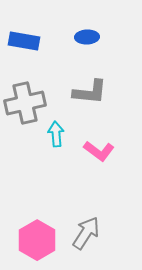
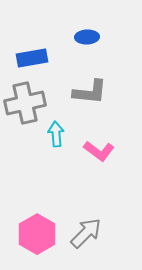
blue rectangle: moved 8 px right, 17 px down; rotated 20 degrees counterclockwise
gray arrow: rotated 12 degrees clockwise
pink hexagon: moved 6 px up
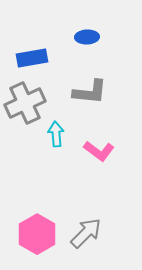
gray cross: rotated 12 degrees counterclockwise
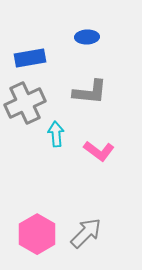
blue rectangle: moved 2 px left
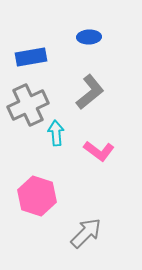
blue ellipse: moved 2 px right
blue rectangle: moved 1 px right, 1 px up
gray L-shape: rotated 45 degrees counterclockwise
gray cross: moved 3 px right, 2 px down
cyan arrow: moved 1 px up
pink hexagon: moved 38 px up; rotated 12 degrees counterclockwise
